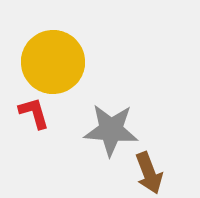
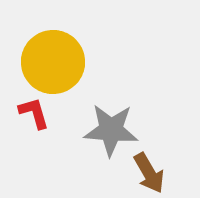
brown arrow: rotated 9 degrees counterclockwise
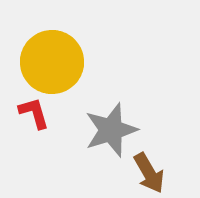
yellow circle: moved 1 px left
gray star: rotated 22 degrees counterclockwise
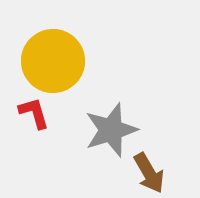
yellow circle: moved 1 px right, 1 px up
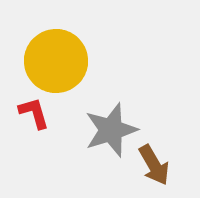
yellow circle: moved 3 px right
brown arrow: moved 5 px right, 8 px up
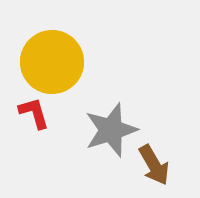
yellow circle: moved 4 px left, 1 px down
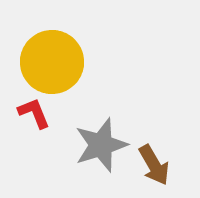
red L-shape: rotated 6 degrees counterclockwise
gray star: moved 10 px left, 15 px down
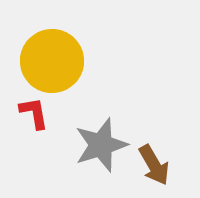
yellow circle: moved 1 px up
red L-shape: rotated 12 degrees clockwise
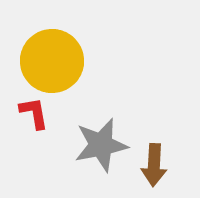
gray star: rotated 6 degrees clockwise
brown arrow: rotated 33 degrees clockwise
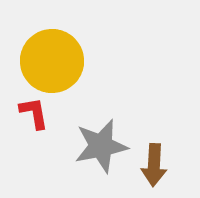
gray star: moved 1 px down
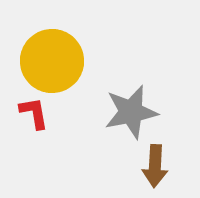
gray star: moved 30 px right, 34 px up
brown arrow: moved 1 px right, 1 px down
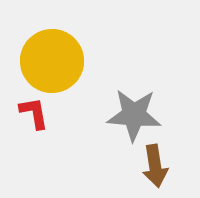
gray star: moved 3 px right, 3 px down; rotated 16 degrees clockwise
brown arrow: rotated 12 degrees counterclockwise
